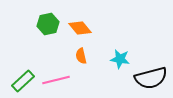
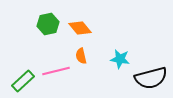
pink line: moved 9 px up
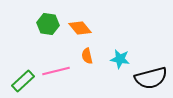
green hexagon: rotated 20 degrees clockwise
orange semicircle: moved 6 px right
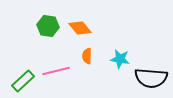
green hexagon: moved 2 px down
orange semicircle: rotated 14 degrees clockwise
black semicircle: rotated 20 degrees clockwise
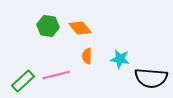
pink line: moved 4 px down
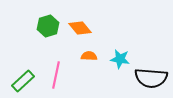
green hexagon: rotated 25 degrees counterclockwise
orange semicircle: moved 2 px right; rotated 91 degrees clockwise
pink line: rotated 64 degrees counterclockwise
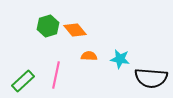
orange diamond: moved 5 px left, 2 px down
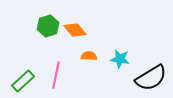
black semicircle: rotated 36 degrees counterclockwise
